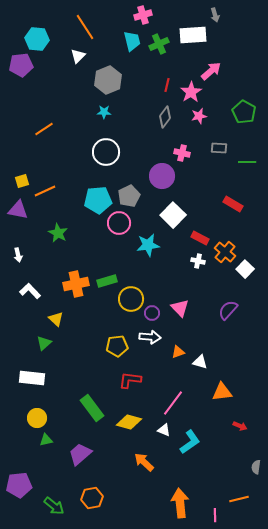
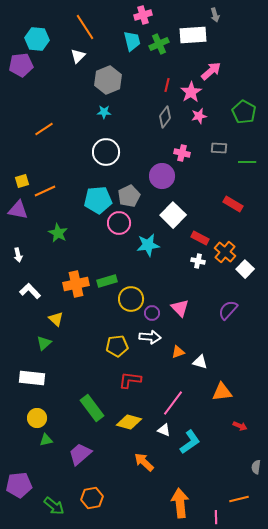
pink line at (215, 515): moved 1 px right, 2 px down
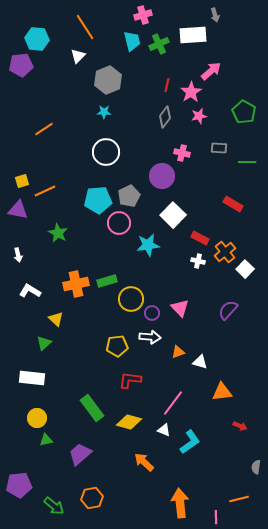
orange cross at (225, 252): rotated 10 degrees clockwise
white L-shape at (30, 291): rotated 15 degrees counterclockwise
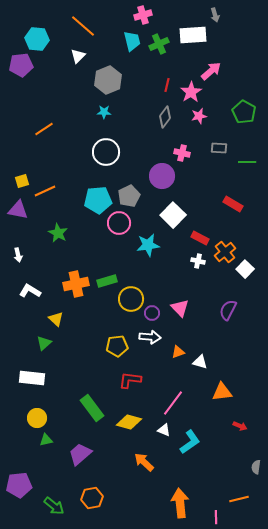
orange line at (85, 27): moved 2 px left, 1 px up; rotated 16 degrees counterclockwise
purple semicircle at (228, 310): rotated 15 degrees counterclockwise
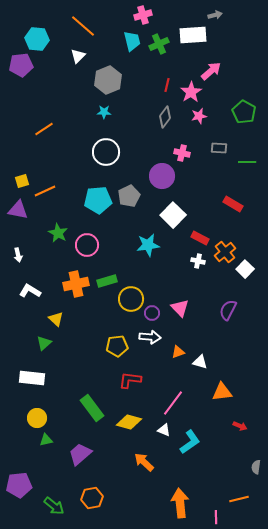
gray arrow at (215, 15): rotated 88 degrees counterclockwise
pink circle at (119, 223): moved 32 px left, 22 px down
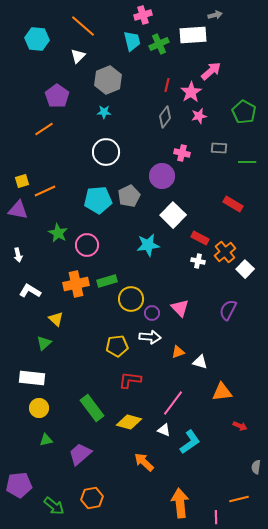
purple pentagon at (21, 65): moved 36 px right, 31 px down; rotated 30 degrees counterclockwise
yellow circle at (37, 418): moved 2 px right, 10 px up
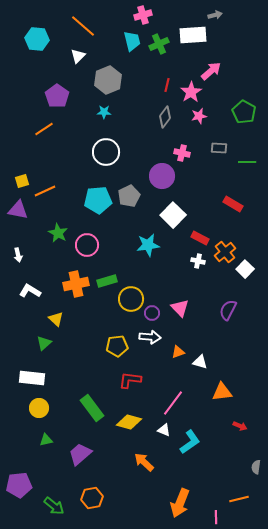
orange arrow at (180, 503): rotated 152 degrees counterclockwise
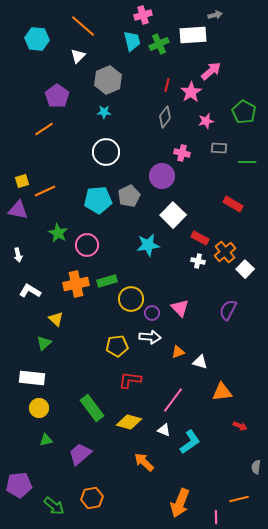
pink star at (199, 116): moved 7 px right, 5 px down
pink line at (173, 403): moved 3 px up
